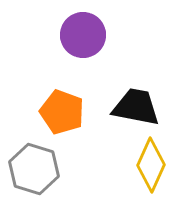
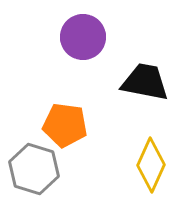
purple circle: moved 2 px down
black trapezoid: moved 9 px right, 25 px up
orange pentagon: moved 3 px right, 13 px down; rotated 12 degrees counterclockwise
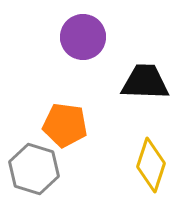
black trapezoid: rotated 9 degrees counterclockwise
yellow diamond: rotated 6 degrees counterclockwise
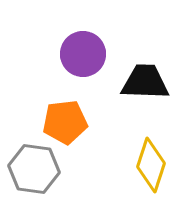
purple circle: moved 17 px down
orange pentagon: moved 3 px up; rotated 15 degrees counterclockwise
gray hexagon: rotated 9 degrees counterclockwise
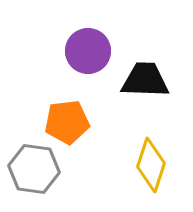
purple circle: moved 5 px right, 3 px up
black trapezoid: moved 2 px up
orange pentagon: moved 2 px right
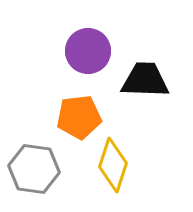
orange pentagon: moved 12 px right, 5 px up
yellow diamond: moved 38 px left
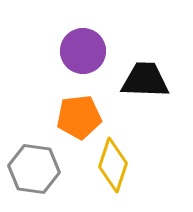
purple circle: moved 5 px left
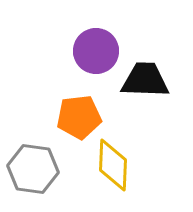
purple circle: moved 13 px right
yellow diamond: rotated 16 degrees counterclockwise
gray hexagon: moved 1 px left
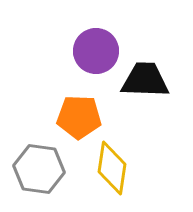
orange pentagon: rotated 9 degrees clockwise
yellow diamond: moved 1 px left, 3 px down; rotated 6 degrees clockwise
gray hexagon: moved 6 px right
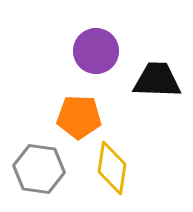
black trapezoid: moved 12 px right
